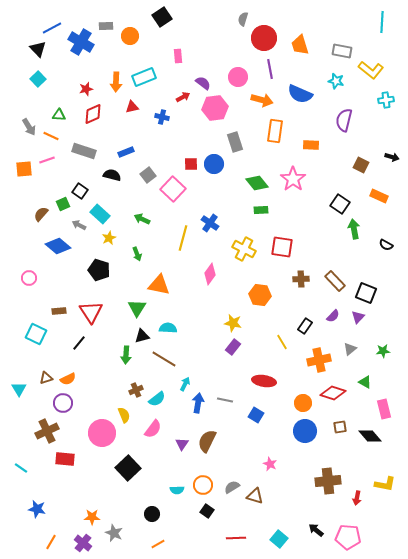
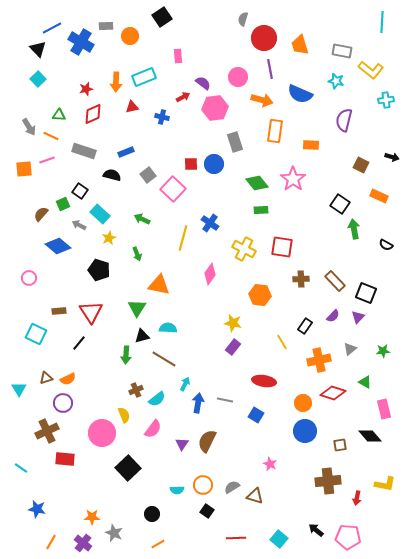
brown square at (340, 427): moved 18 px down
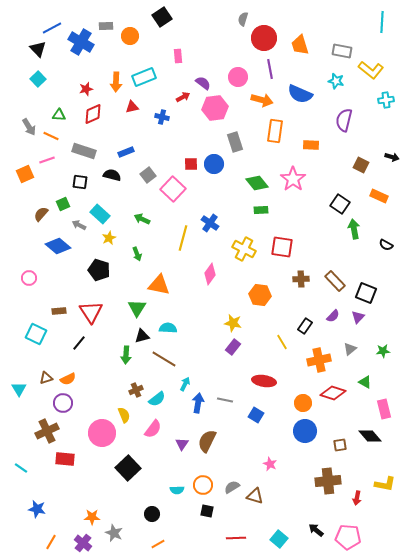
orange square at (24, 169): moved 1 px right, 5 px down; rotated 18 degrees counterclockwise
black square at (80, 191): moved 9 px up; rotated 28 degrees counterclockwise
black square at (207, 511): rotated 24 degrees counterclockwise
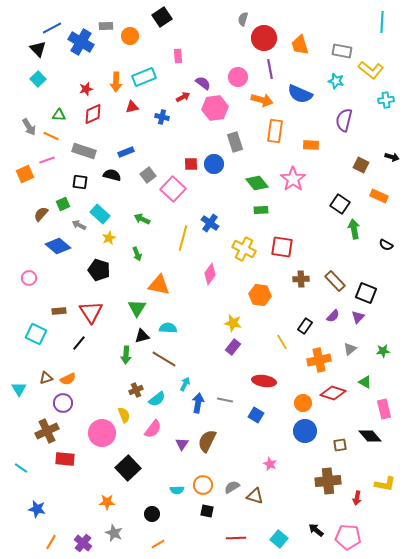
orange star at (92, 517): moved 15 px right, 15 px up
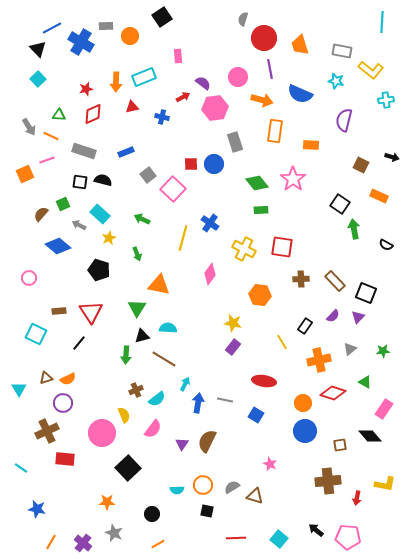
black semicircle at (112, 175): moved 9 px left, 5 px down
pink rectangle at (384, 409): rotated 48 degrees clockwise
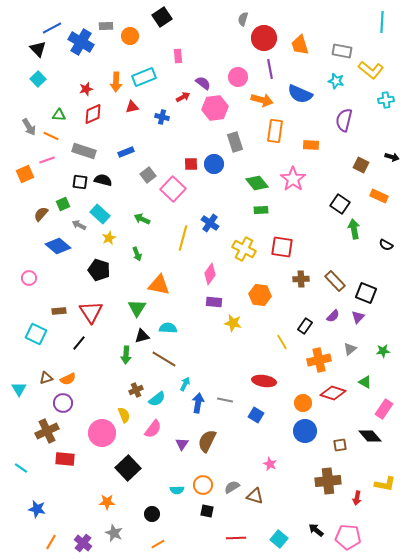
purple rectangle at (233, 347): moved 19 px left, 45 px up; rotated 56 degrees clockwise
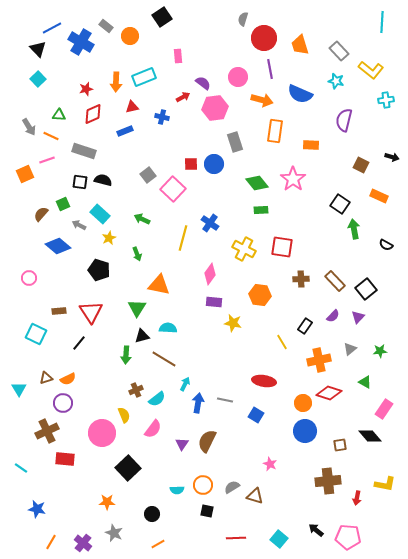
gray rectangle at (106, 26): rotated 40 degrees clockwise
gray rectangle at (342, 51): moved 3 px left; rotated 36 degrees clockwise
blue rectangle at (126, 152): moved 1 px left, 21 px up
black square at (366, 293): moved 4 px up; rotated 30 degrees clockwise
green star at (383, 351): moved 3 px left
red diamond at (333, 393): moved 4 px left
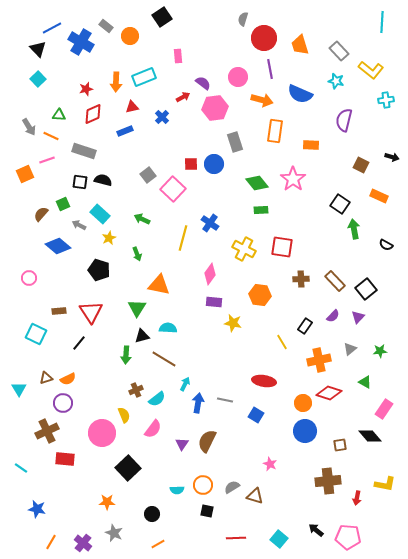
blue cross at (162, 117): rotated 32 degrees clockwise
